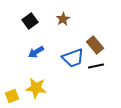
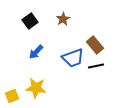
blue arrow: rotated 14 degrees counterclockwise
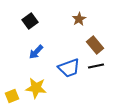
brown star: moved 16 px right
blue trapezoid: moved 4 px left, 10 px down
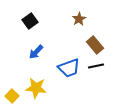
yellow square: rotated 24 degrees counterclockwise
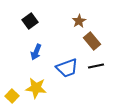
brown star: moved 2 px down
brown rectangle: moved 3 px left, 4 px up
blue arrow: rotated 21 degrees counterclockwise
blue trapezoid: moved 2 px left
